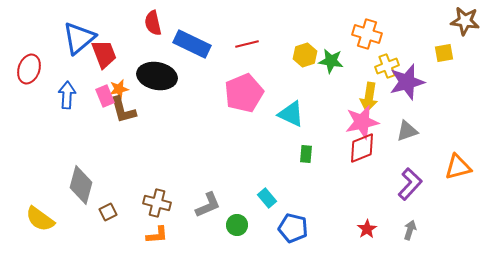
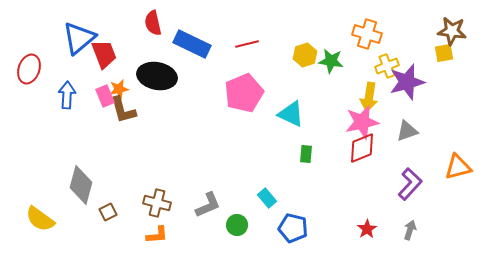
brown star: moved 13 px left, 10 px down
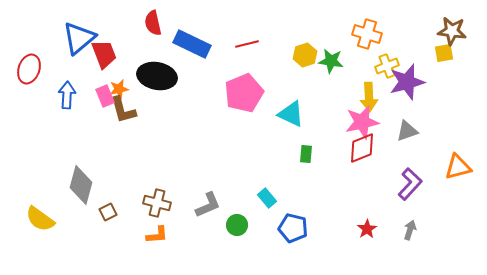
yellow arrow: rotated 12 degrees counterclockwise
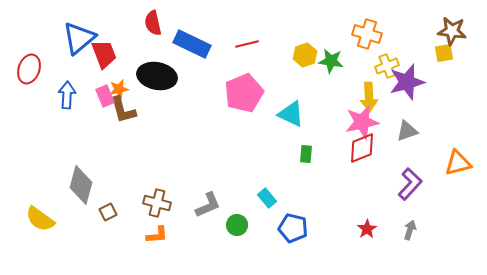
orange triangle: moved 4 px up
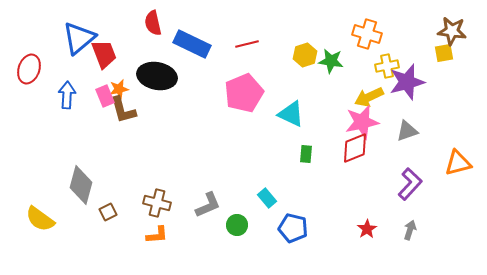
yellow cross: rotated 10 degrees clockwise
yellow arrow: rotated 68 degrees clockwise
red diamond: moved 7 px left
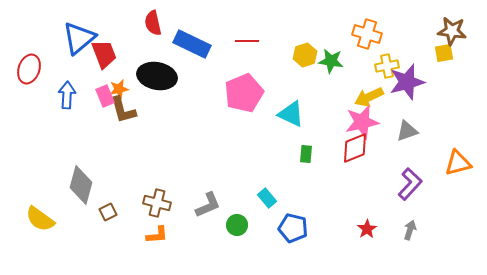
red line: moved 3 px up; rotated 15 degrees clockwise
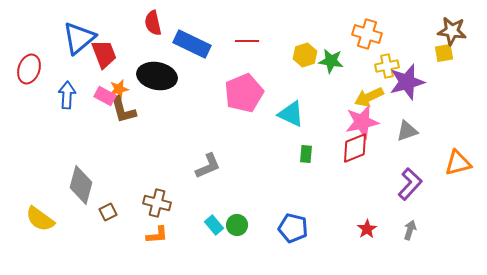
pink rectangle: rotated 40 degrees counterclockwise
cyan rectangle: moved 53 px left, 27 px down
gray L-shape: moved 39 px up
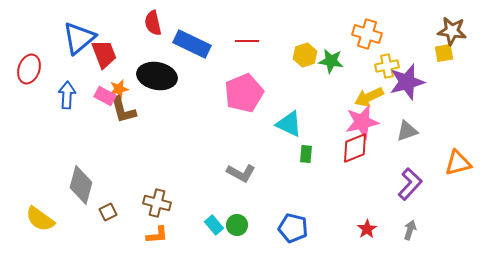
cyan triangle: moved 2 px left, 10 px down
gray L-shape: moved 33 px right, 7 px down; rotated 52 degrees clockwise
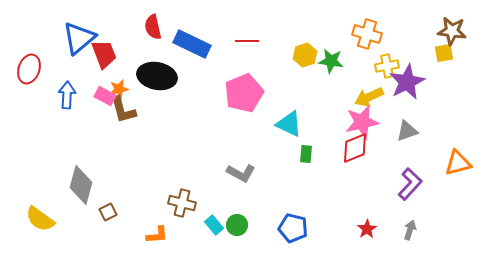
red semicircle: moved 4 px down
purple star: rotated 12 degrees counterclockwise
brown cross: moved 25 px right
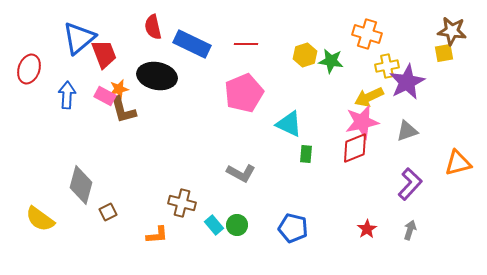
red line: moved 1 px left, 3 px down
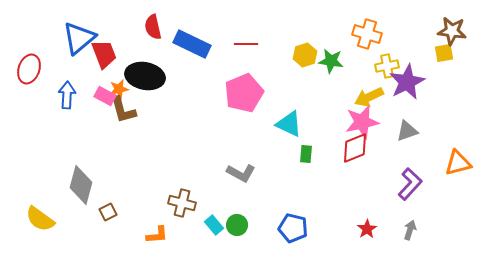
black ellipse: moved 12 px left
